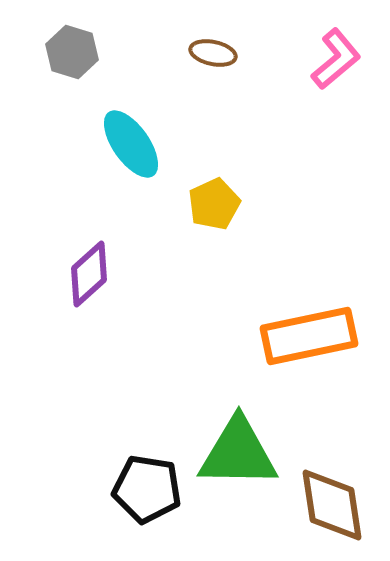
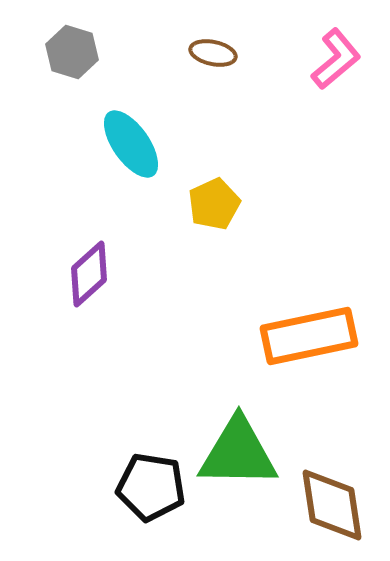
black pentagon: moved 4 px right, 2 px up
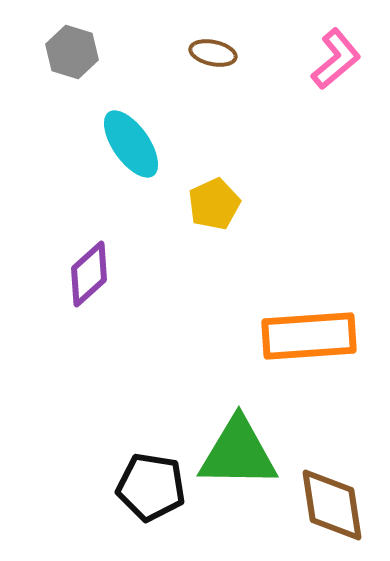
orange rectangle: rotated 8 degrees clockwise
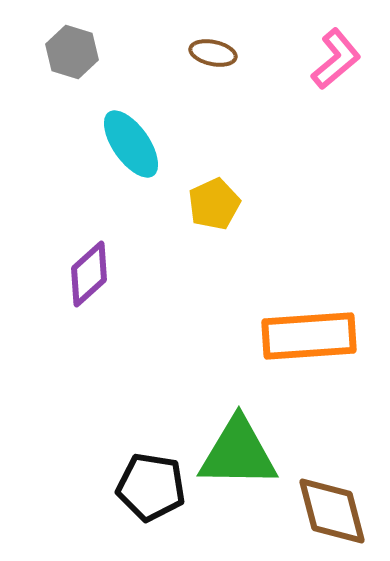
brown diamond: moved 6 px down; rotated 6 degrees counterclockwise
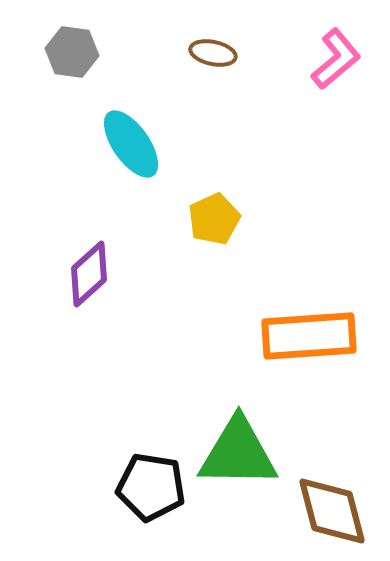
gray hexagon: rotated 9 degrees counterclockwise
yellow pentagon: moved 15 px down
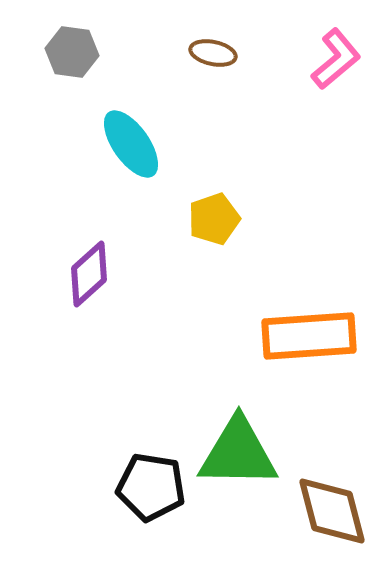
yellow pentagon: rotated 6 degrees clockwise
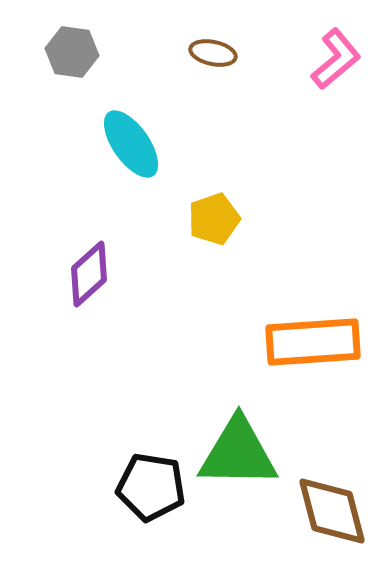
orange rectangle: moved 4 px right, 6 px down
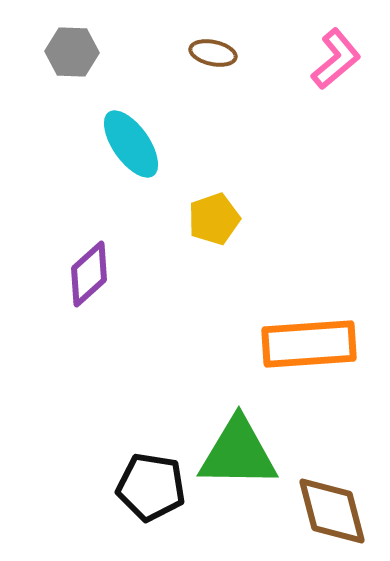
gray hexagon: rotated 6 degrees counterclockwise
orange rectangle: moved 4 px left, 2 px down
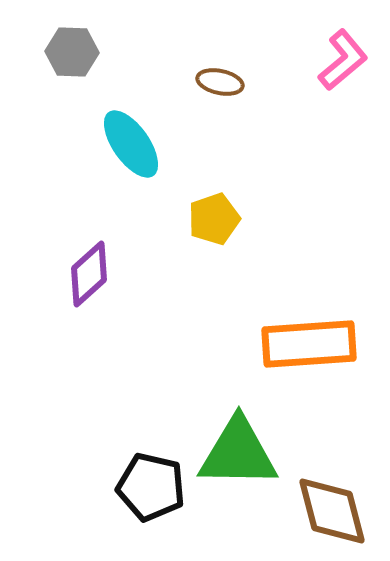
brown ellipse: moved 7 px right, 29 px down
pink L-shape: moved 7 px right, 1 px down
black pentagon: rotated 4 degrees clockwise
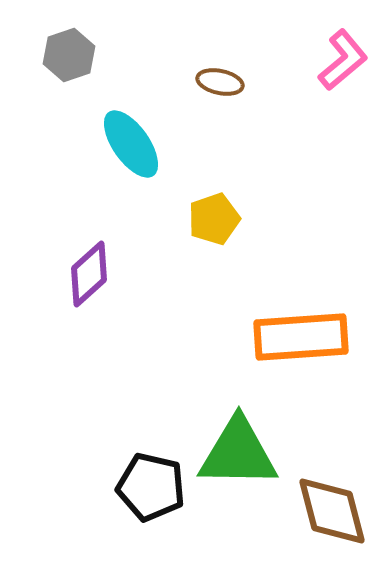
gray hexagon: moved 3 px left, 3 px down; rotated 21 degrees counterclockwise
orange rectangle: moved 8 px left, 7 px up
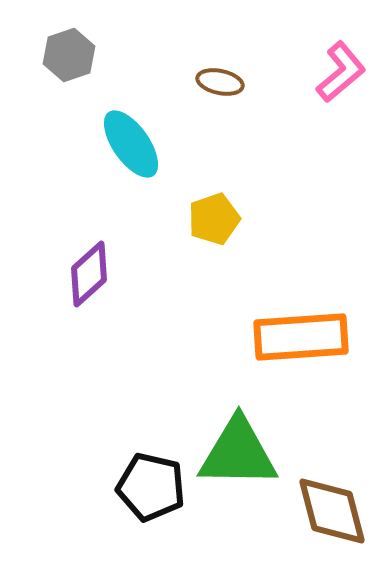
pink L-shape: moved 2 px left, 12 px down
